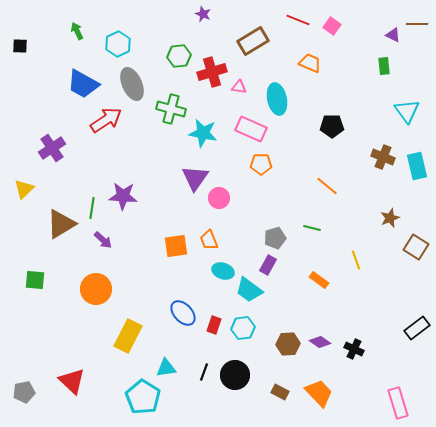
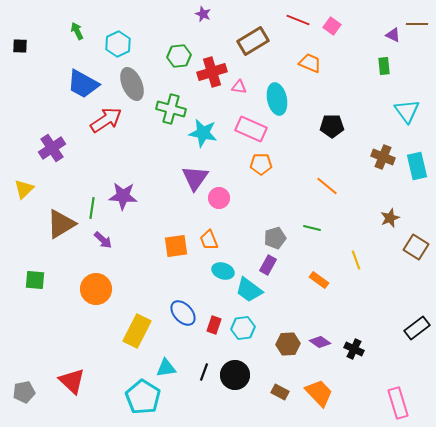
yellow rectangle at (128, 336): moved 9 px right, 5 px up
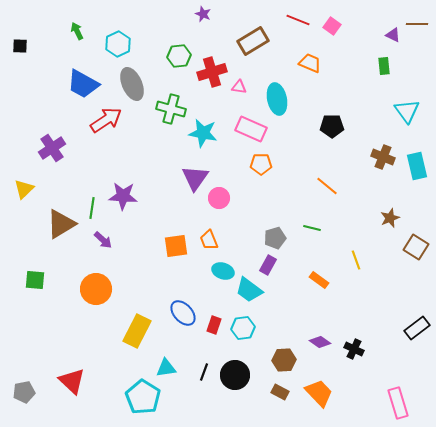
brown hexagon at (288, 344): moved 4 px left, 16 px down
